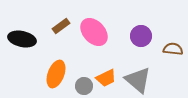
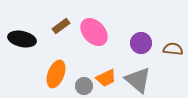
purple circle: moved 7 px down
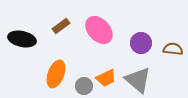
pink ellipse: moved 5 px right, 2 px up
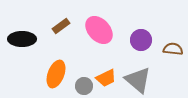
black ellipse: rotated 12 degrees counterclockwise
purple circle: moved 3 px up
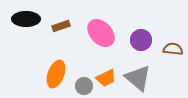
brown rectangle: rotated 18 degrees clockwise
pink ellipse: moved 2 px right, 3 px down
black ellipse: moved 4 px right, 20 px up
gray triangle: moved 2 px up
